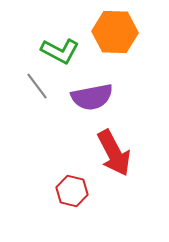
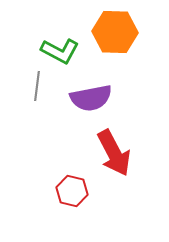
gray line: rotated 44 degrees clockwise
purple semicircle: moved 1 px left, 1 px down
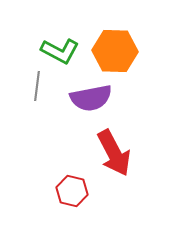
orange hexagon: moved 19 px down
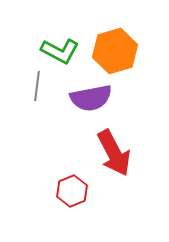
orange hexagon: rotated 18 degrees counterclockwise
red hexagon: rotated 24 degrees clockwise
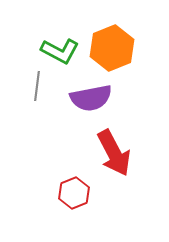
orange hexagon: moved 3 px left, 3 px up; rotated 6 degrees counterclockwise
red hexagon: moved 2 px right, 2 px down
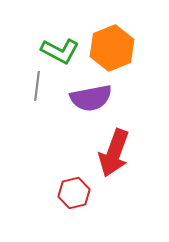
red arrow: rotated 48 degrees clockwise
red hexagon: rotated 8 degrees clockwise
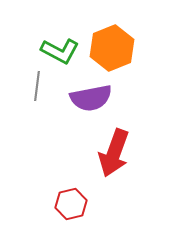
red hexagon: moved 3 px left, 11 px down
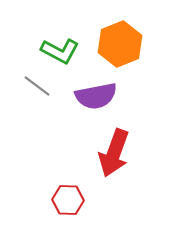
orange hexagon: moved 8 px right, 4 px up
gray line: rotated 60 degrees counterclockwise
purple semicircle: moved 5 px right, 2 px up
red hexagon: moved 3 px left, 4 px up; rotated 16 degrees clockwise
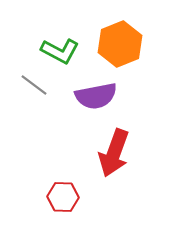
gray line: moved 3 px left, 1 px up
red hexagon: moved 5 px left, 3 px up
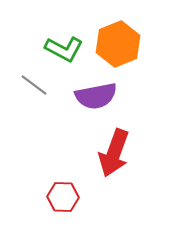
orange hexagon: moved 2 px left
green L-shape: moved 4 px right, 2 px up
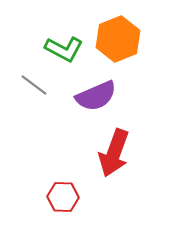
orange hexagon: moved 5 px up
purple semicircle: rotated 12 degrees counterclockwise
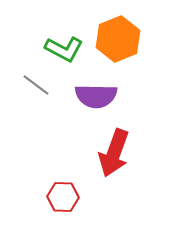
gray line: moved 2 px right
purple semicircle: rotated 24 degrees clockwise
